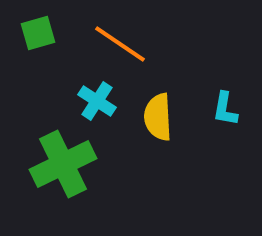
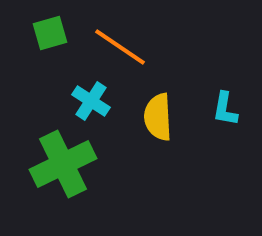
green square: moved 12 px right
orange line: moved 3 px down
cyan cross: moved 6 px left
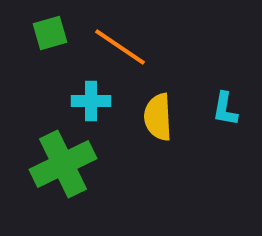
cyan cross: rotated 33 degrees counterclockwise
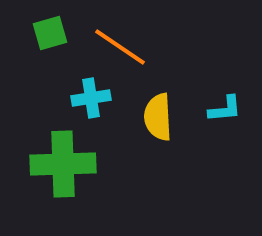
cyan cross: moved 3 px up; rotated 9 degrees counterclockwise
cyan L-shape: rotated 105 degrees counterclockwise
green cross: rotated 24 degrees clockwise
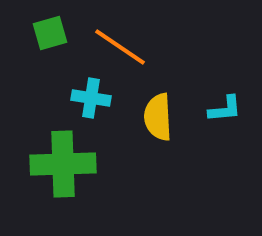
cyan cross: rotated 18 degrees clockwise
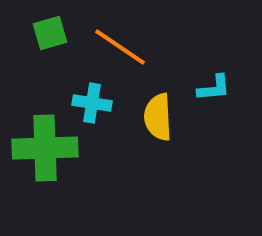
cyan cross: moved 1 px right, 5 px down
cyan L-shape: moved 11 px left, 21 px up
green cross: moved 18 px left, 16 px up
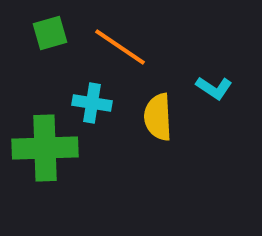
cyan L-shape: rotated 39 degrees clockwise
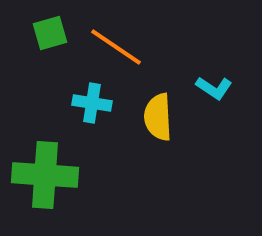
orange line: moved 4 px left
green cross: moved 27 px down; rotated 6 degrees clockwise
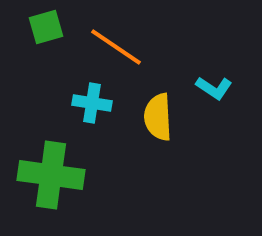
green square: moved 4 px left, 6 px up
green cross: moved 6 px right; rotated 4 degrees clockwise
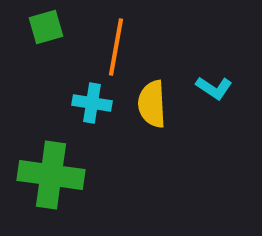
orange line: rotated 66 degrees clockwise
yellow semicircle: moved 6 px left, 13 px up
